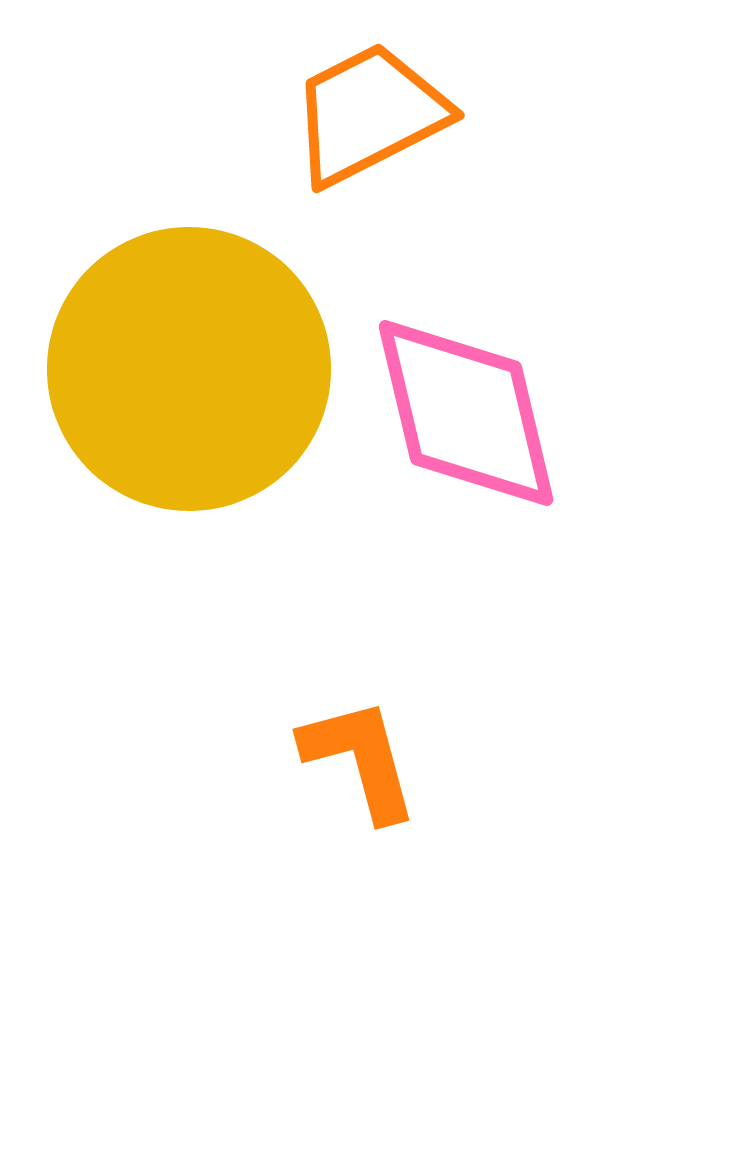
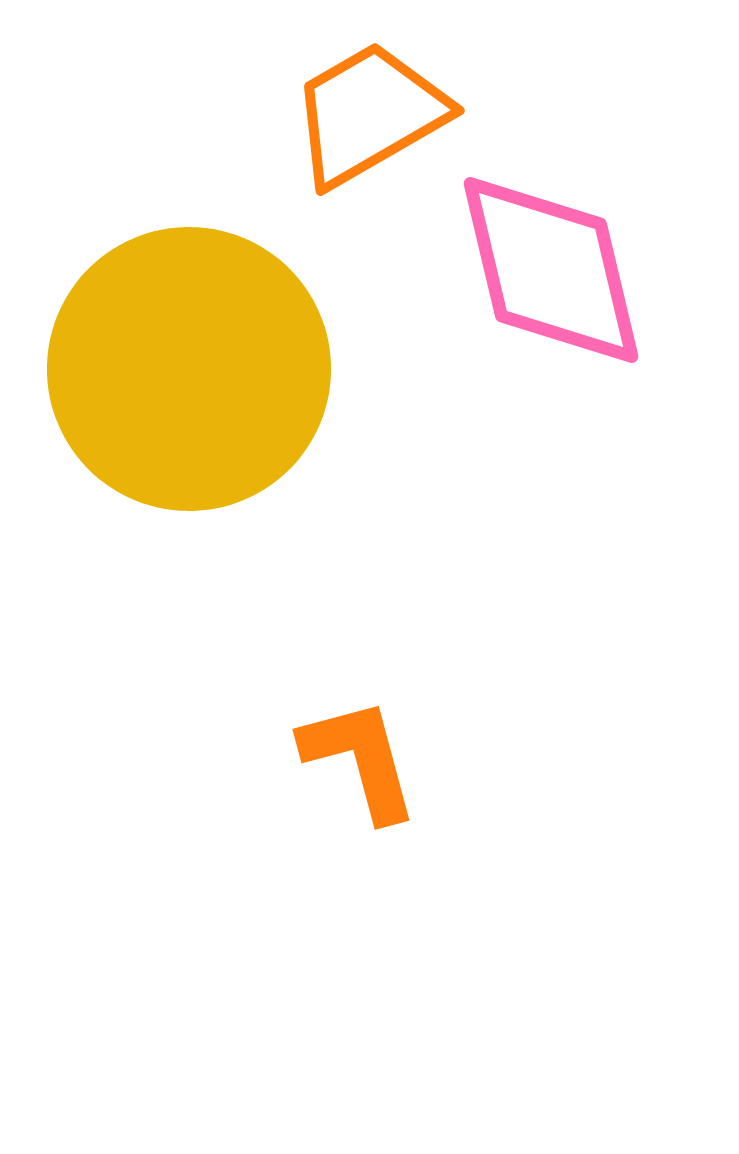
orange trapezoid: rotated 3 degrees counterclockwise
pink diamond: moved 85 px right, 143 px up
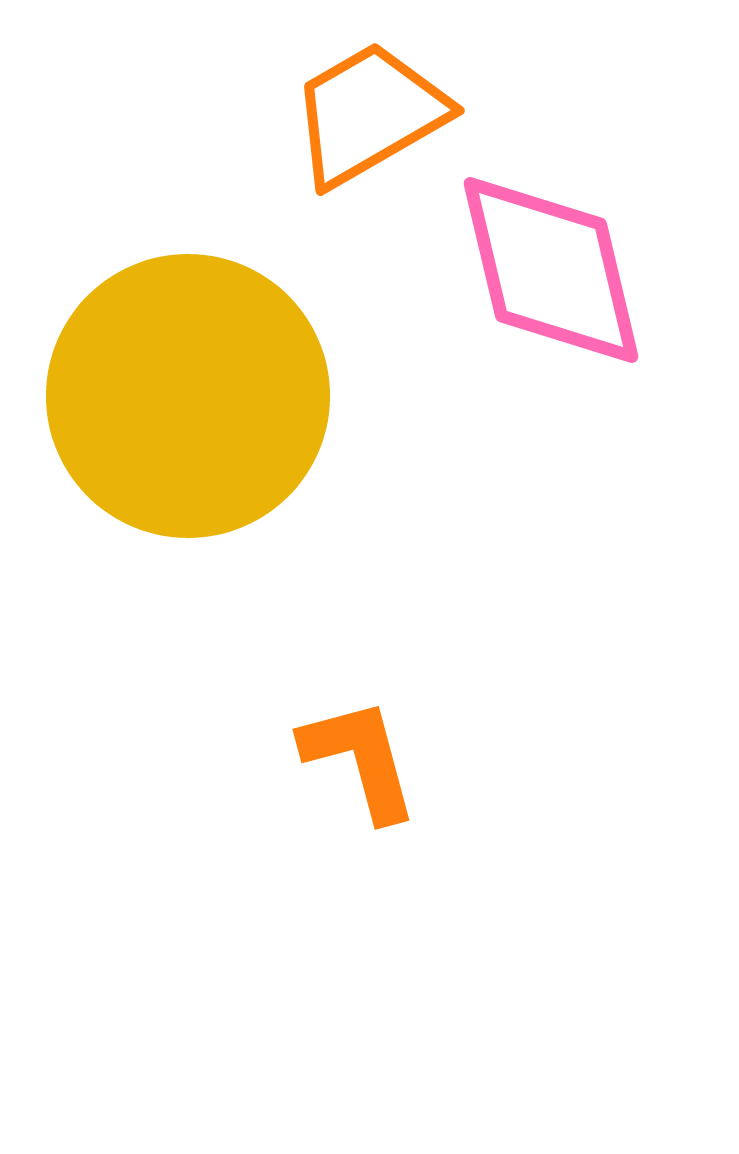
yellow circle: moved 1 px left, 27 px down
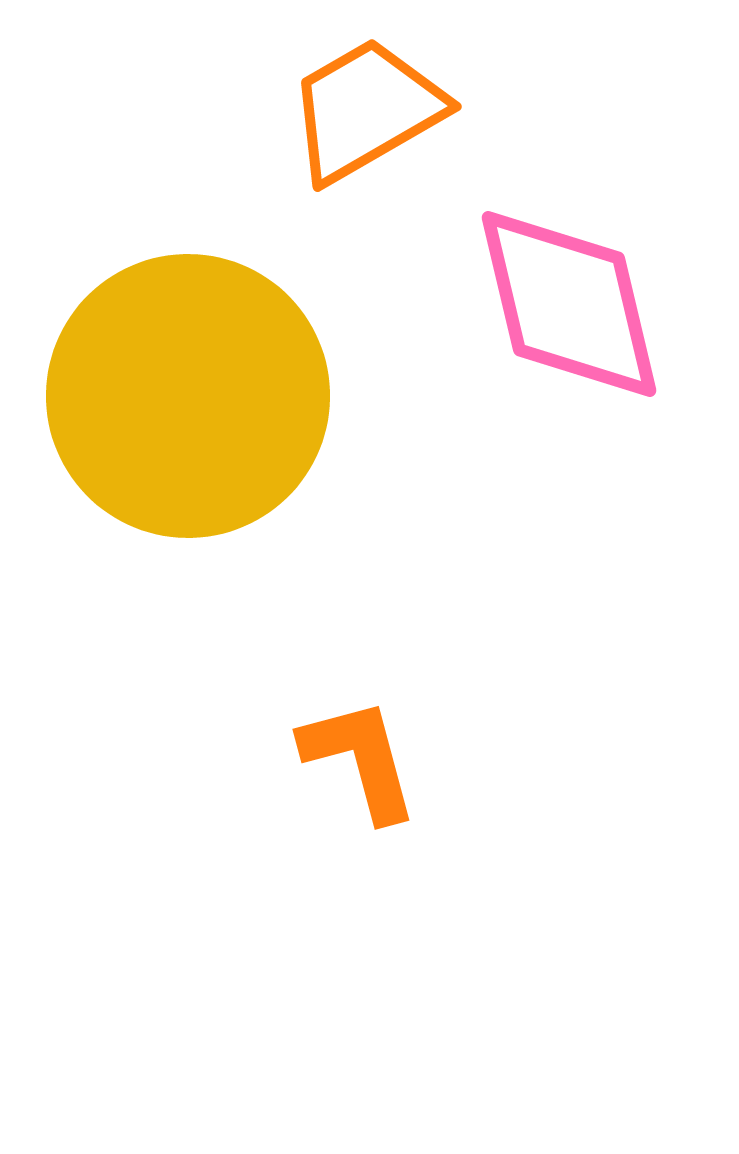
orange trapezoid: moved 3 px left, 4 px up
pink diamond: moved 18 px right, 34 px down
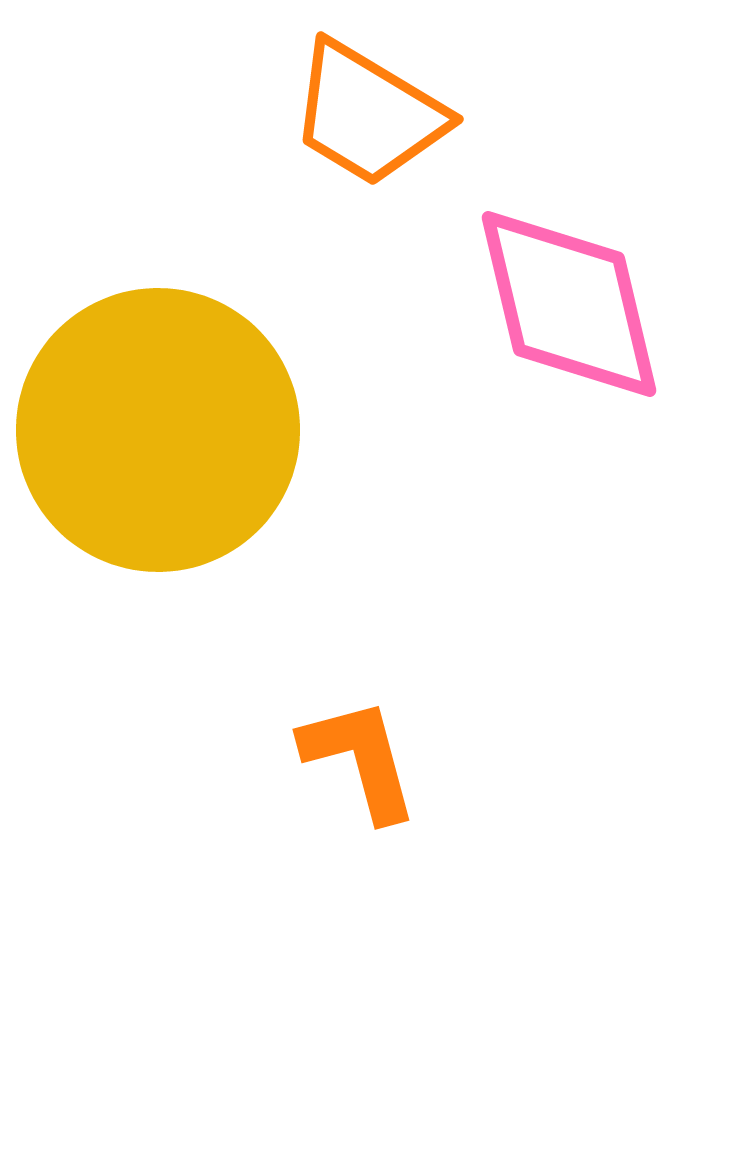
orange trapezoid: moved 2 px right, 4 px down; rotated 119 degrees counterclockwise
yellow circle: moved 30 px left, 34 px down
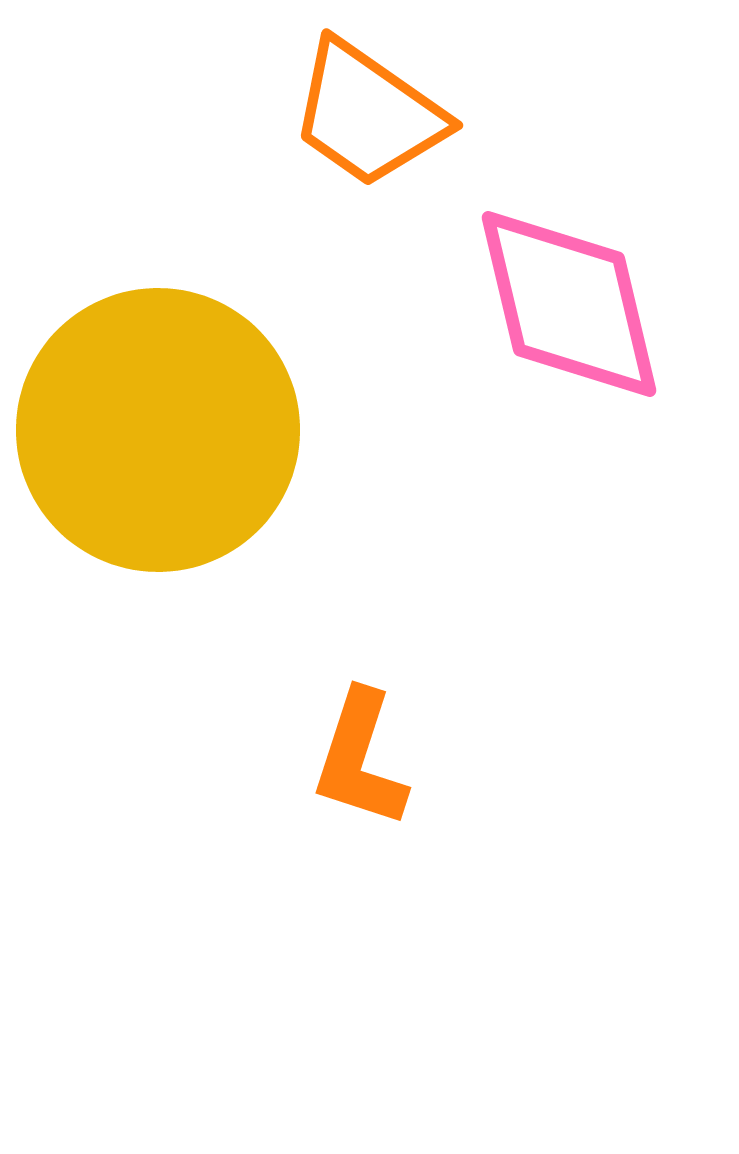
orange trapezoid: rotated 4 degrees clockwise
orange L-shape: rotated 147 degrees counterclockwise
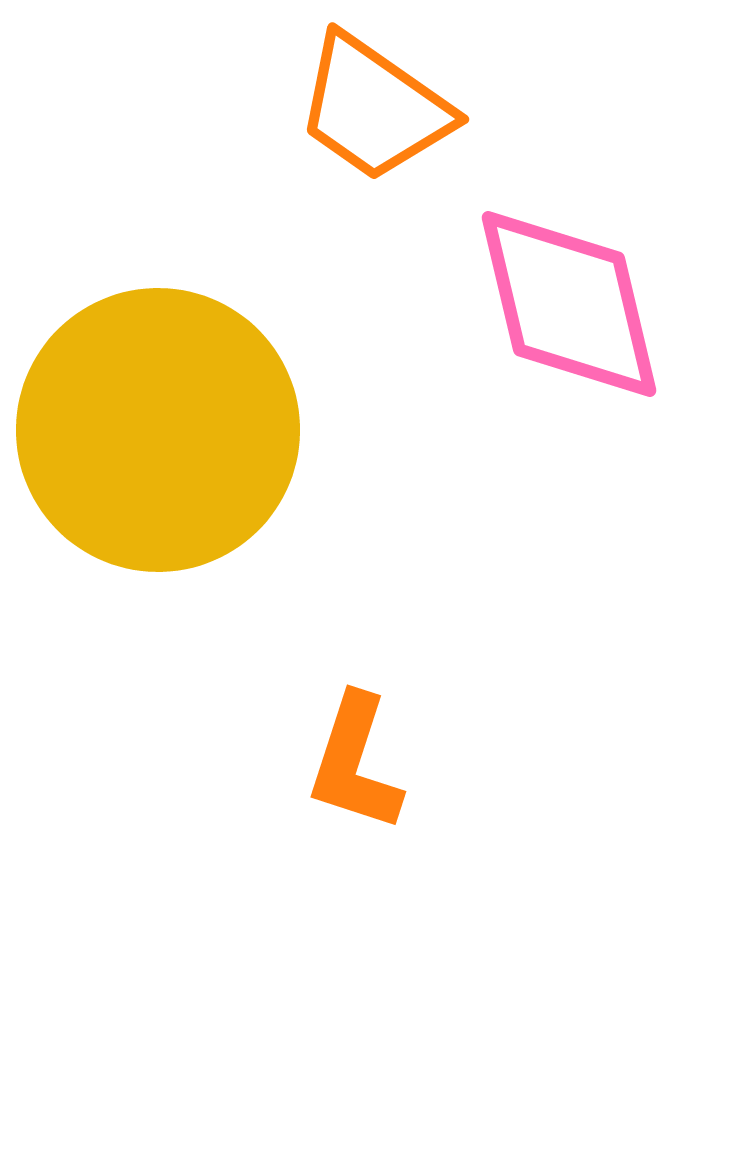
orange trapezoid: moved 6 px right, 6 px up
orange L-shape: moved 5 px left, 4 px down
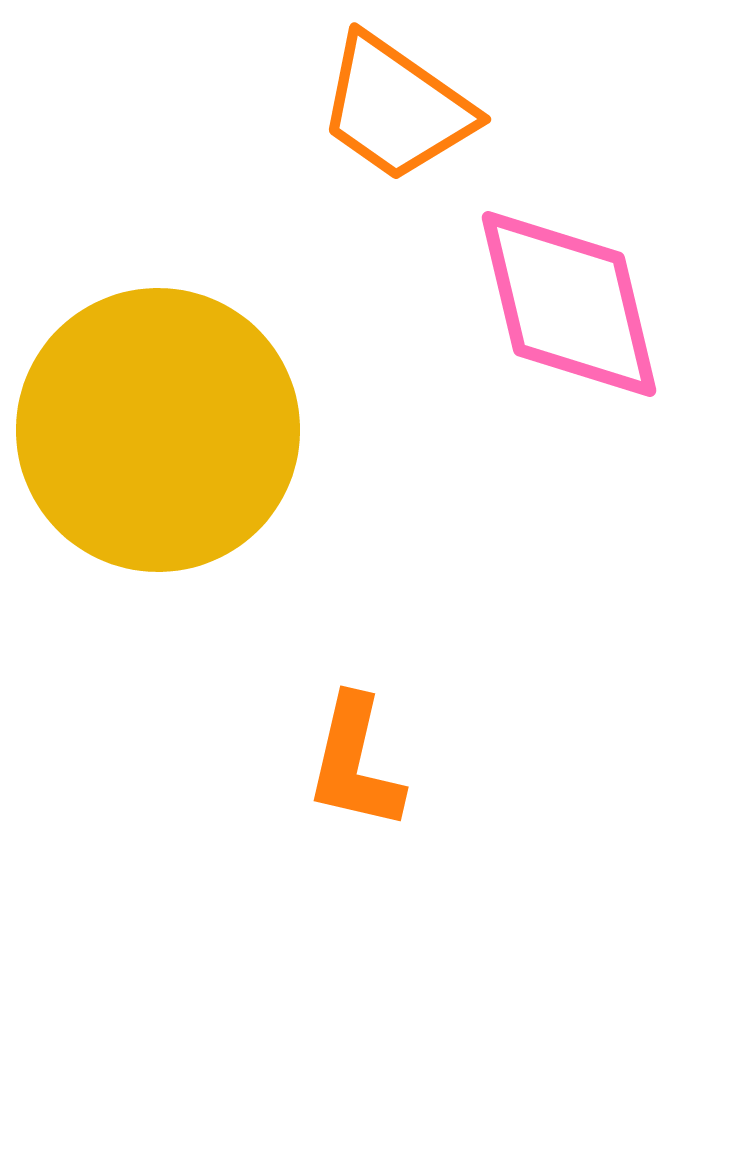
orange trapezoid: moved 22 px right
orange L-shape: rotated 5 degrees counterclockwise
